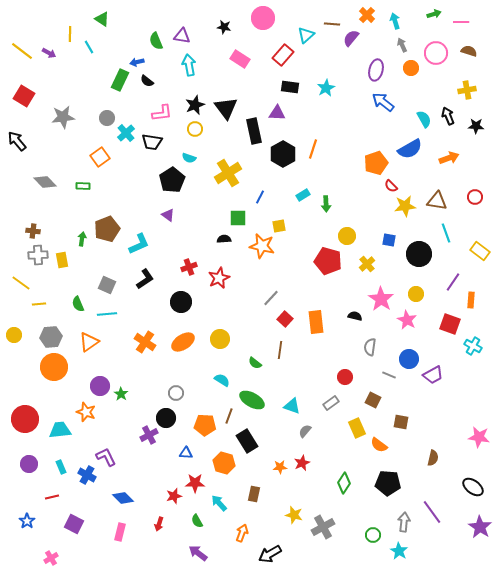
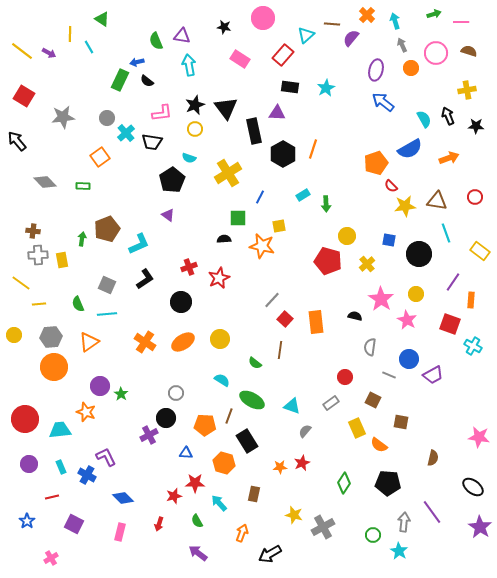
gray line at (271, 298): moved 1 px right, 2 px down
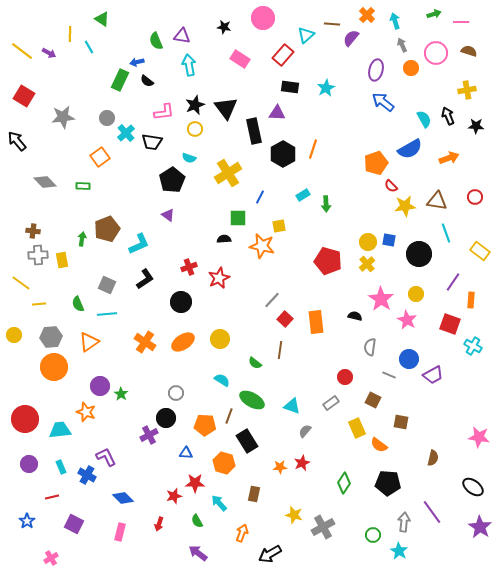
pink L-shape at (162, 113): moved 2 px right, 1 px up
yellow circle at (347, 236): moved 21 px right, 6 px down
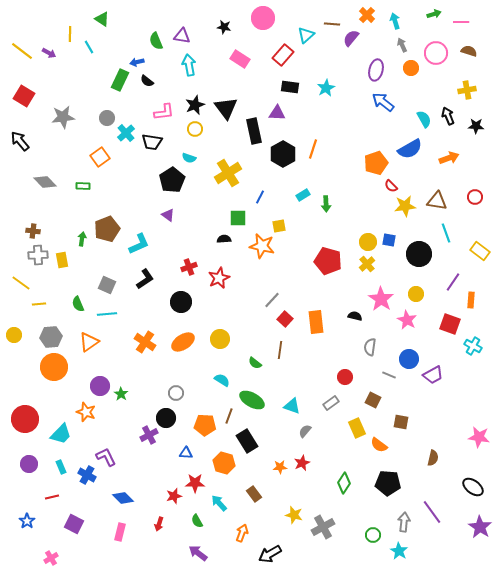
black arrow at (17, 141): moved 3 px right
cyan trapezoid at (60, 430): moved 1 px right, 4 px down; rotated 140 degrees clockwise
brown rectangle at (254, 494): rotated 49 degrees counterclockwise
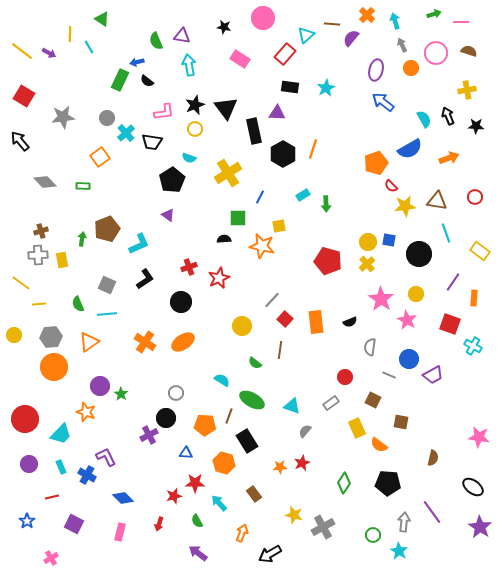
red rectangle at (283, 55): moved 2 px right, 1 px up
brown cross at (33, 231): moved 8 px right; rotated 24 degrees counterclockwise
orange rectangle at (471, 300): moved 3 px right, 2 px up
black semicircle at (355, 316): moved 5 px left, 6 px down; rotated 144 degrees clockwise
yellow circle at (220, 339): moved 22 px right, 13 px up
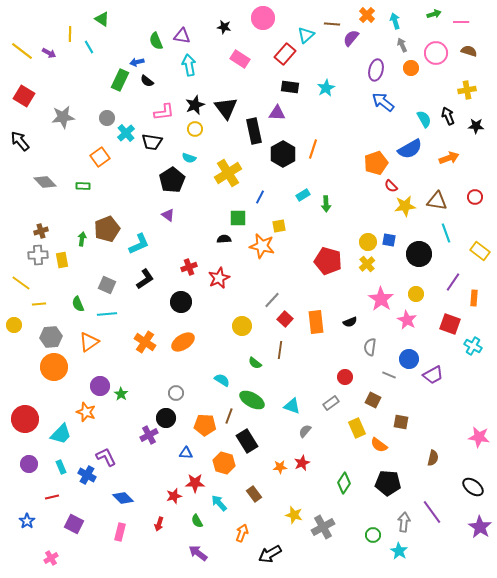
yellow circle at (14, 335): moved 10 px up
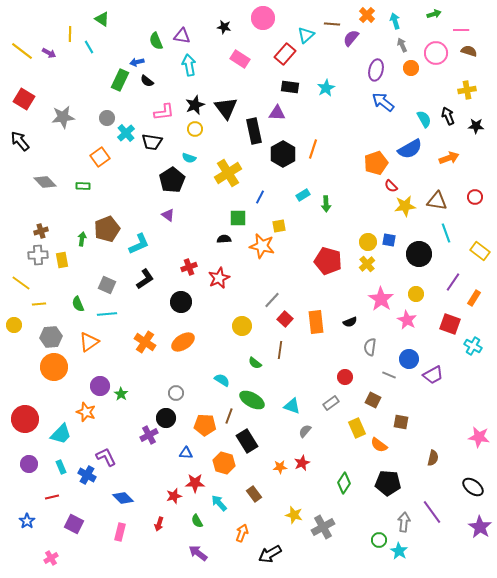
pink line at (461, 22): moved 8 px down
red square at (24, 96): moved 3 px down
orange rectangle at (474, 298): rotated 28 degrees clockwise
green circle at (373, 535): moved 6 px right, 5 px down
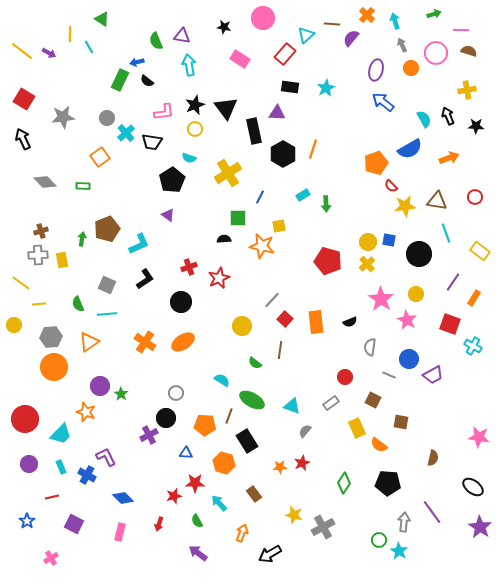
black arrow at (20, 141): moved 3 px right, 2 px up; rotated 15 degrees clockwise
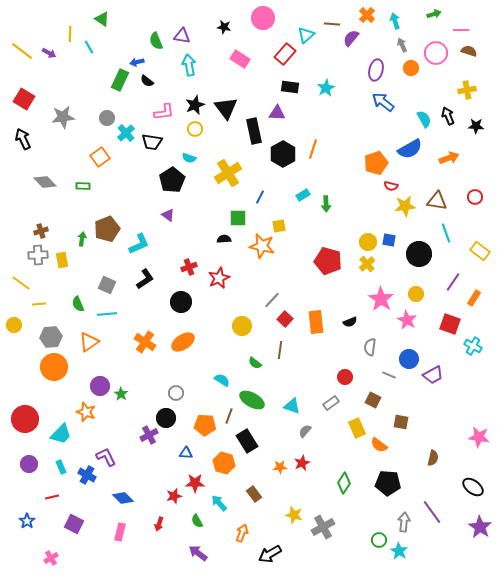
red semicircle at (391, 186): rotated 32 degrees counterclockwise
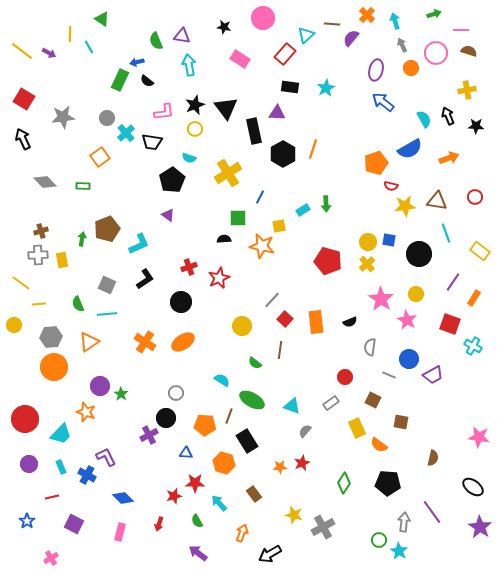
cyan rectangle at (303, 195): moved 15 px down
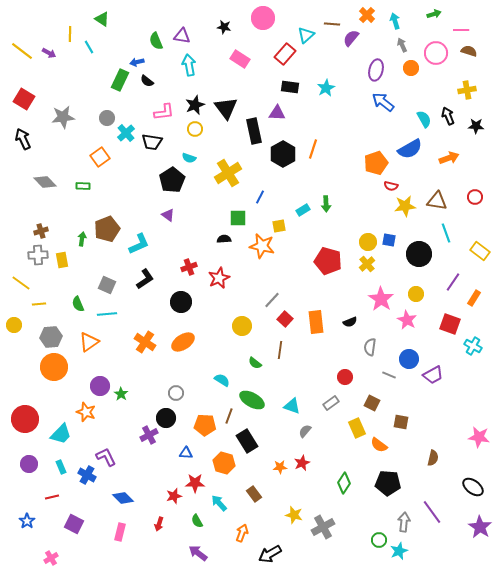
brown square at (373, 400): moved 1 px left, 3 px down
cyan star at (399, 551): rotated 18 degrees clockwise
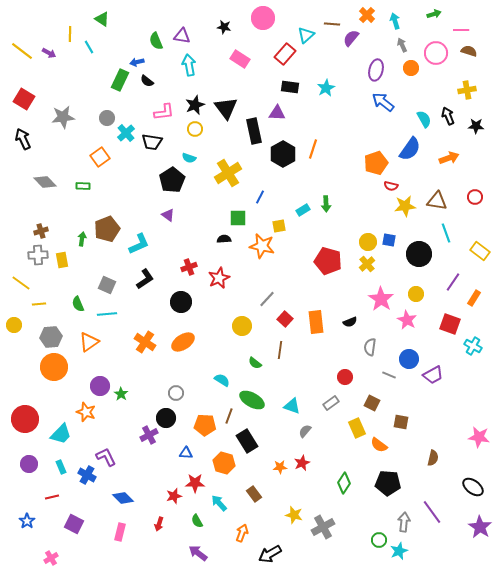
blue semicircle at (410, 149): rotated 25 degrees counterclockwise
gray line at (272, 300): moved 5 px left, 1 px up
